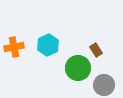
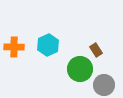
orange cross: rotated 12 degrees clockwise
green circle: moved 2 px right, 1 px down
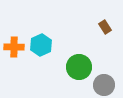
cyan hexagon: moved 7 px left
brown rectangle: moved 9 px right, 23 px up
green circle: moved 1 px left, 2 px up
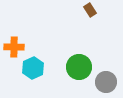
brown rectangle: moved 15 px left, 17 px up
cyan hexagon: moved 8 px left, 23 px down
gray circle: moved 2 px right, 3 px up
